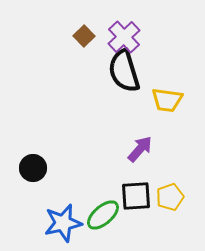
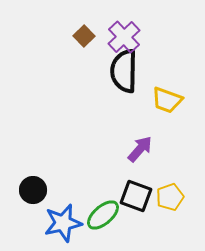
black semicircle: rotated 18 degrees clockwise
yellow trapezoid: rotated 12 degrees clockwise
black circle: moved 22 px down
black square: rotated 24 degrees clockwise
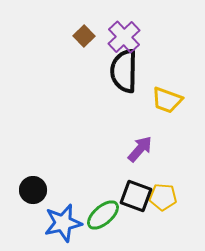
yellow pentagon: moved 7 px left; rotated 24 degrees clockwise
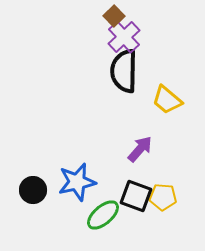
brown square: moved 30 px right, 20 px up
yellow trapezoid: rotated 20 degrees clockwise
blue star: moved 14 px right, 41 px up
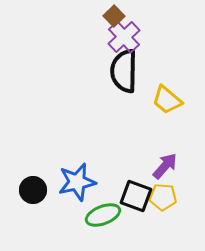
purple arrow: moved 25 px right, 17 px down
green ellipse: rotated 20 degrees clockwise
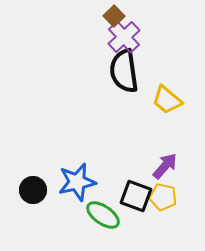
black semicircle: rotated 9 degrees counterclockwise
yellow pentagon: rotated 8 degrees clockwise
green ellipse: rotated 56 degrees clockwise
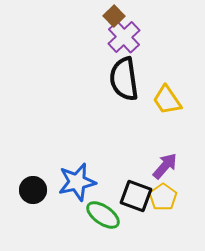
black semicircle: moved 8 px down
yellow trapezoid: rotated 16 degrees clockwise
yellow pentagon: rotated 24 degrees clockwise
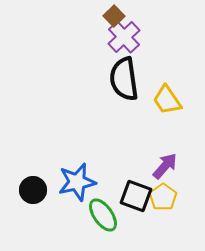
green ellipse: rotated 20 degrees clockwise
